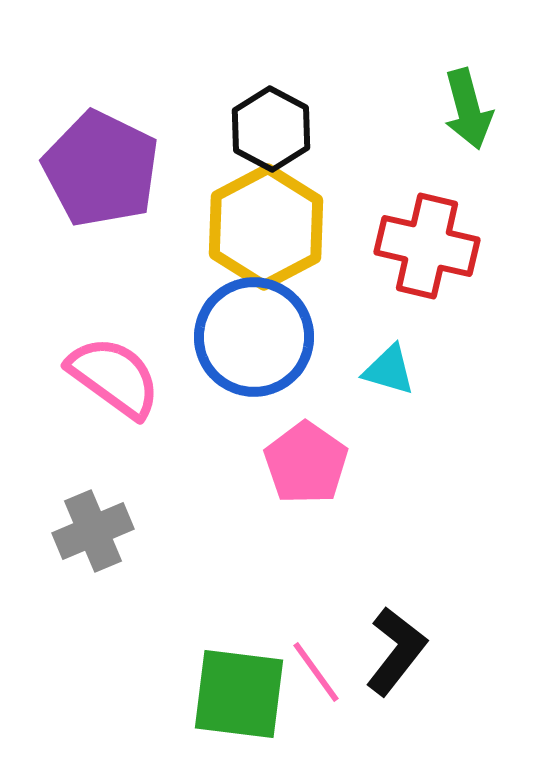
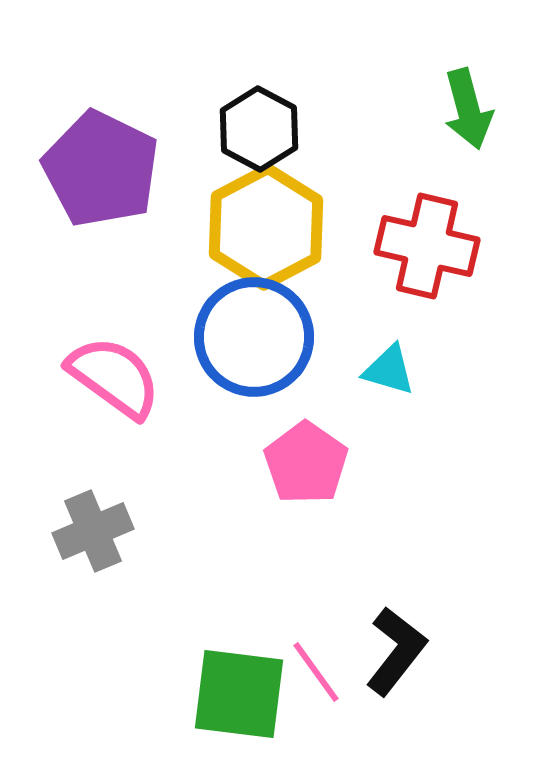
black hexagon: moved 12 px left
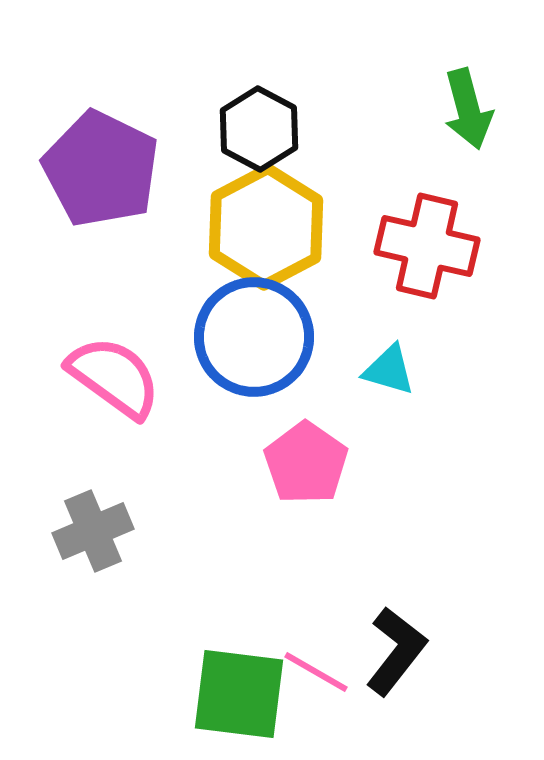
pink line: rotated 24 degrees counterclockwise
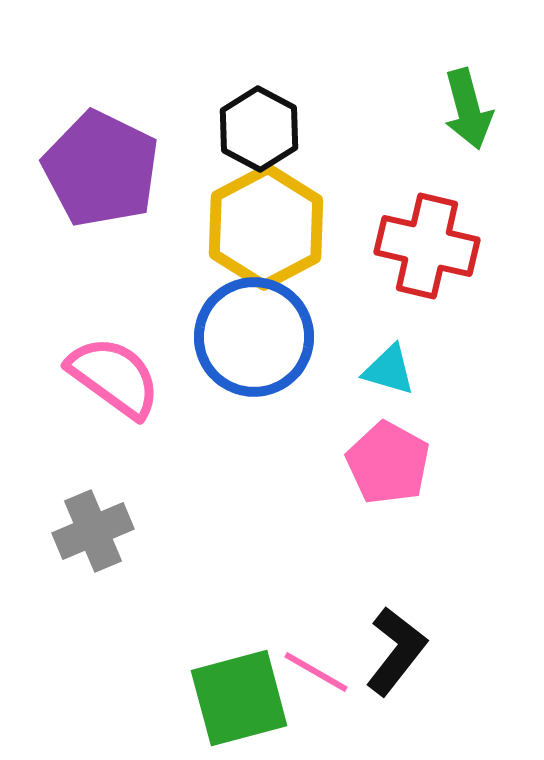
pink pentagon: moved 82 px right; rotated 6 degrees counterclockwise
green square: moved 4 px down; rotated 22 degrees counterclockwise
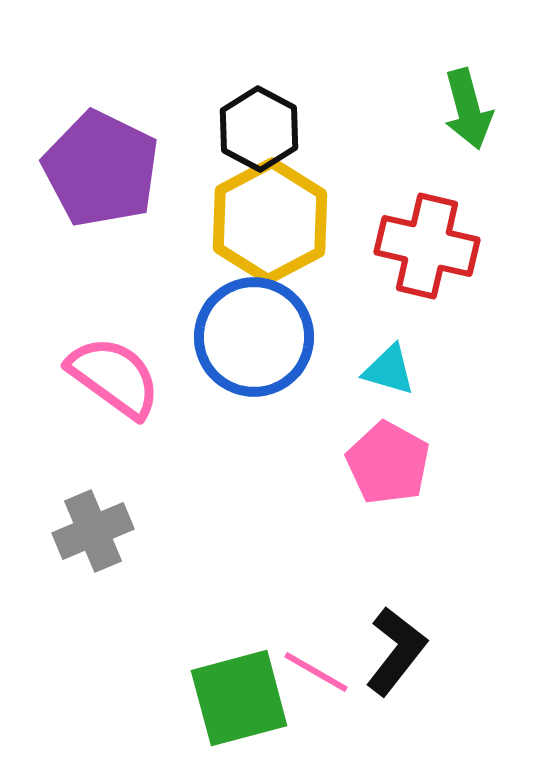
yellow hexagon: moved 4 px right, 6 px up
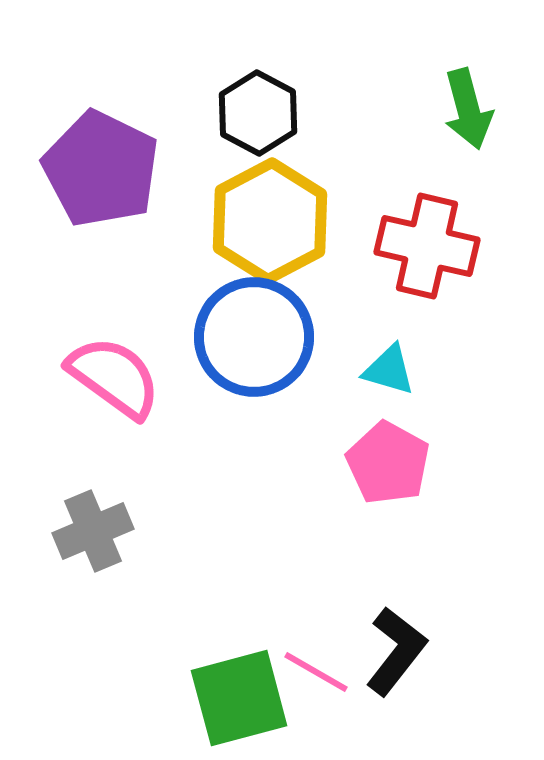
black hexagon: moved 1 px left, 16 px up
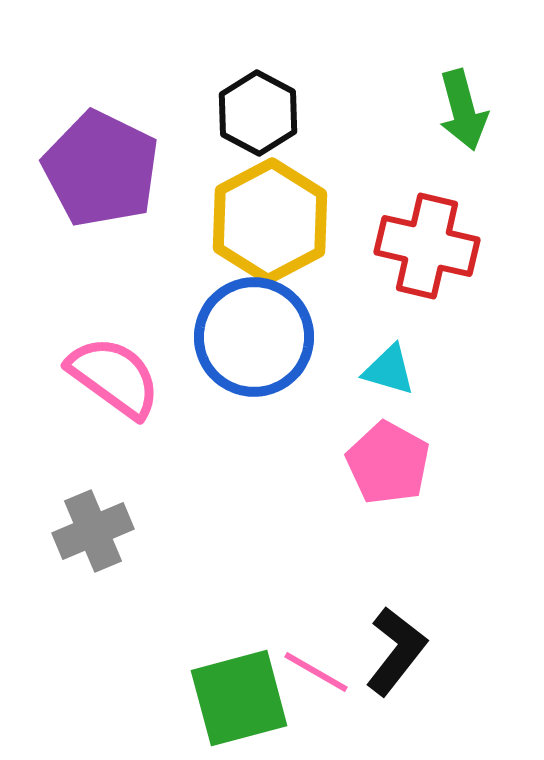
green arrow: moved 5 px left, 1 px down
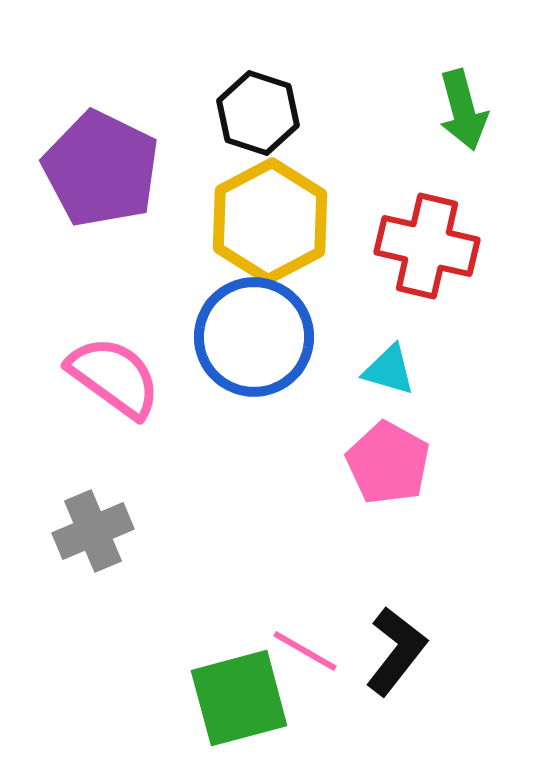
black hexagon: rotated 10 degrees counterclockwise
pink line: moved 11 px left, 21 px up
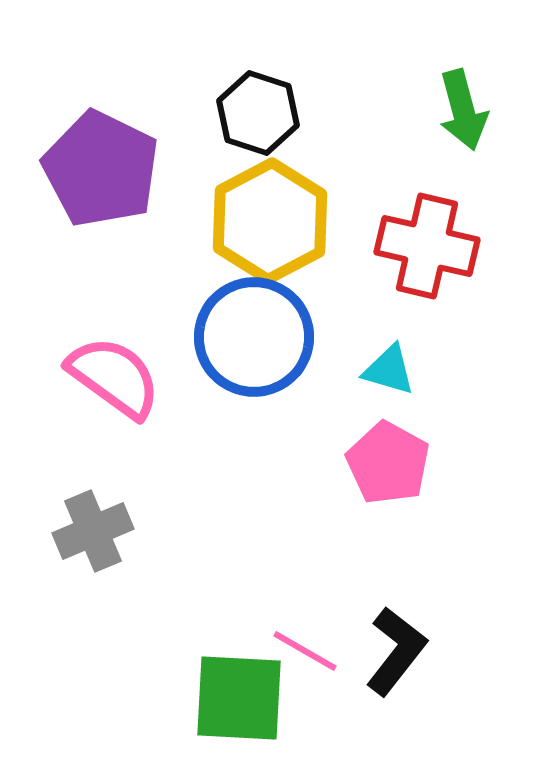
green square: rotated 18 degrees clockwise
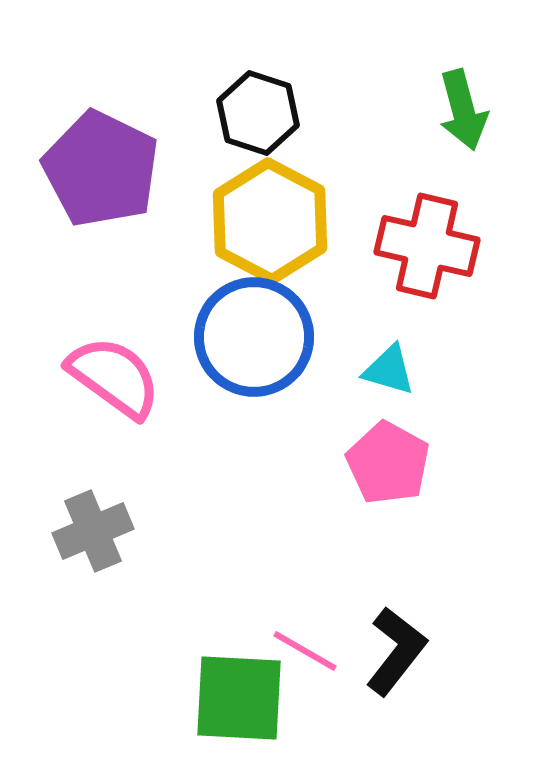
yellow hexagon: rotated 4 degrees counterclockwise
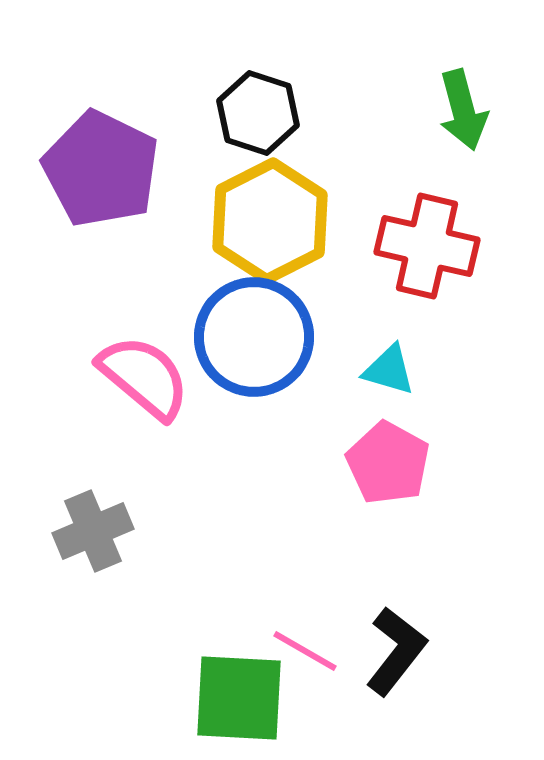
yellow hexagon: rotated 5 degrees clockwise
pink semicircle: moved 30 px right; rotated 4 degrees clockwise
